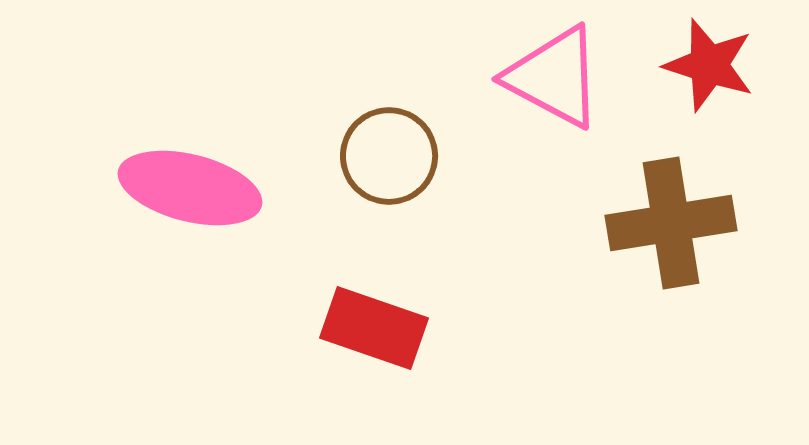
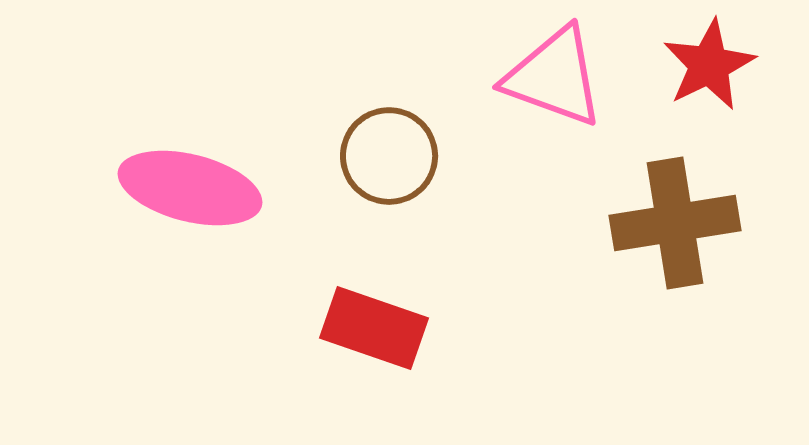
red star: rotated 28 degrees clockwise
pink triangle: rotated 8 degrees counterclockwise
brown cross: moved 4 px right
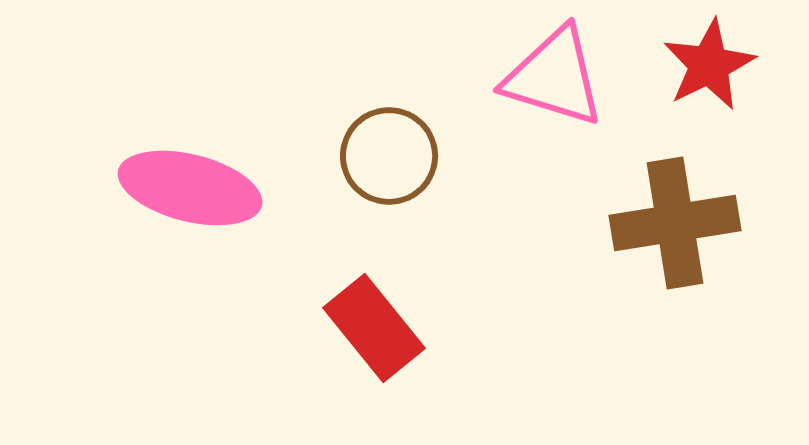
pink triangle: rotated 3 degrees counterclockwise
red rectangle: rotated 32 degrees clockwise
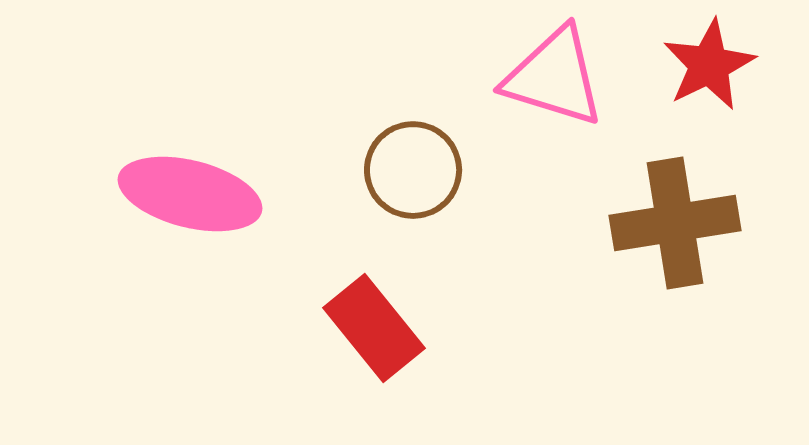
brown circle: moved 24 px right, 14 px down
pink ellipse: moved 6 px down
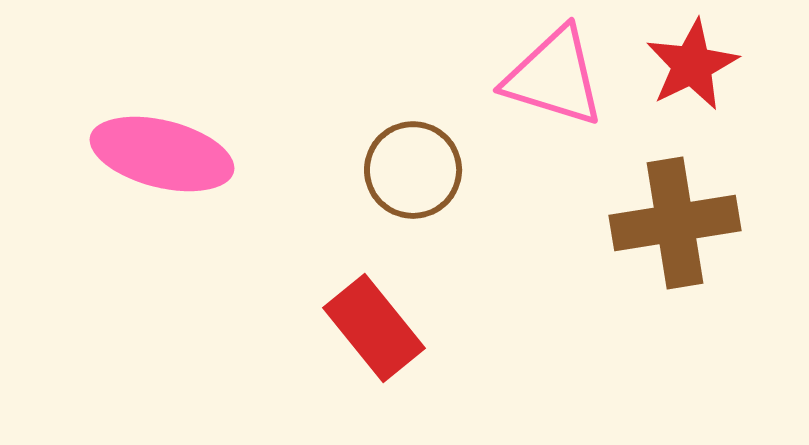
red star: moved 17 px left
pink ellipse: moved 28 px left, 40 px up
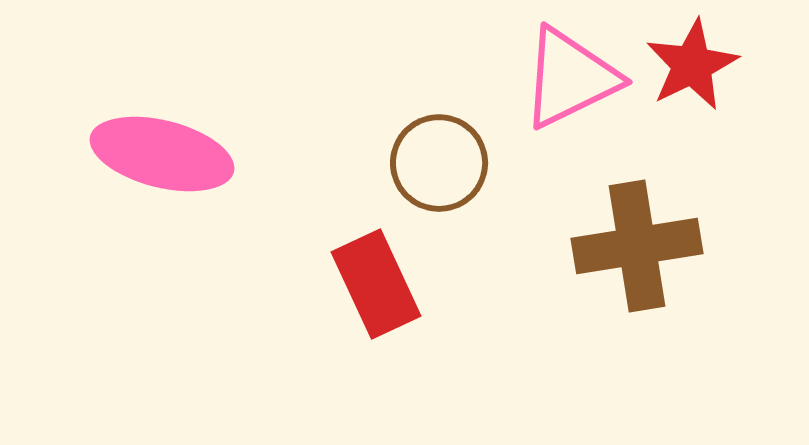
pink triangle: moved 16 px right, 1 px down; rotated 43 degrees counterclockwise
brown circle: moved 26 px right, 7 px up
brown cross: moved 38 px left, 23 px down
red rectangle: moved 2 px right, 44 px up; rotated 14 degrees clockwise
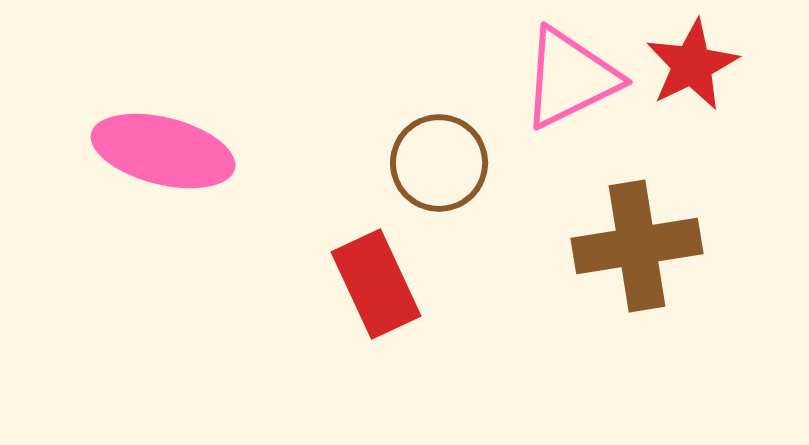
pink ellipse: moved 1 px right, 3 px up
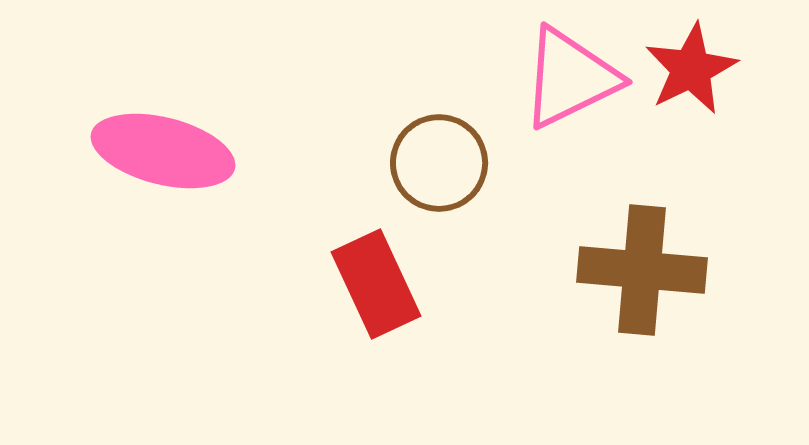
red star: moved 1 px left, 4 px down
brown cross: moved 5 px right, 24 px down; rotated 14 degrees clockwise
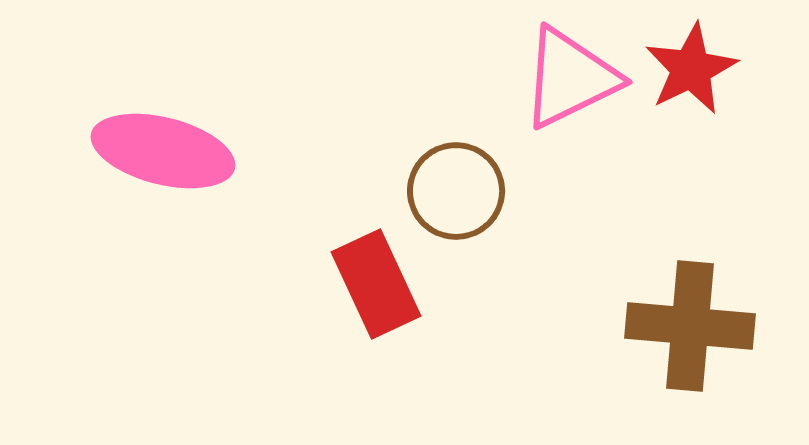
brown circle: moved 17 px right, 28 px down
brown cross: moved 48 px right, 56 px down
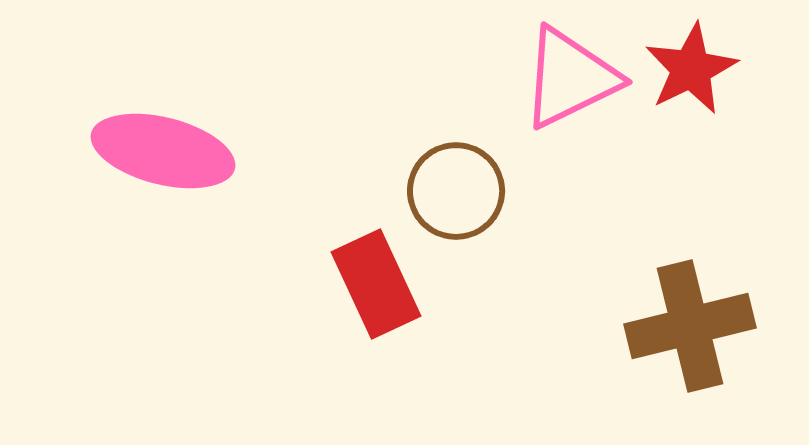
brown cross: rotated 19 degrees counterclockwise
